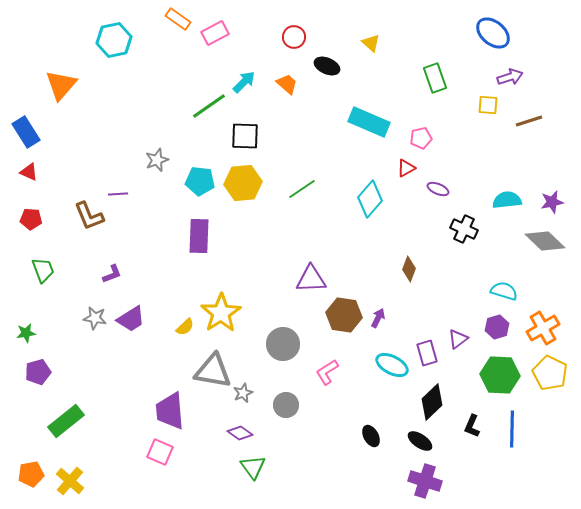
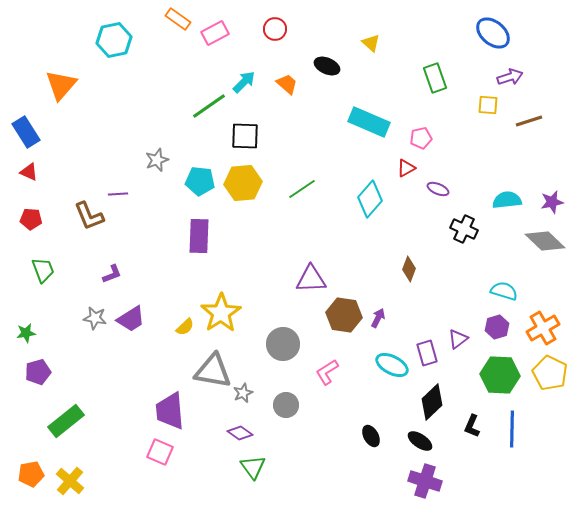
red circle at (294, 37): moved 19 px left, 8 px up
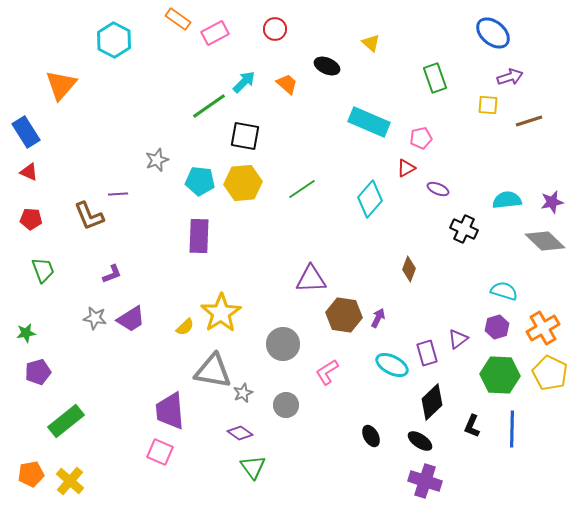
cyan hexagon at (114, 40): rotated 20 degrees counterclockwise
black square at (245, 136): rotated 8 degrees clockwise
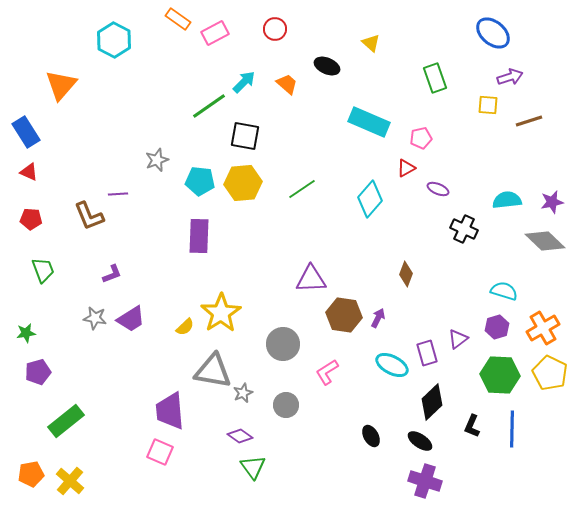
brown diamond at (409, 269): moved 3 px left, 5 px down
purple diamond at (240, 433): moved 3 px down
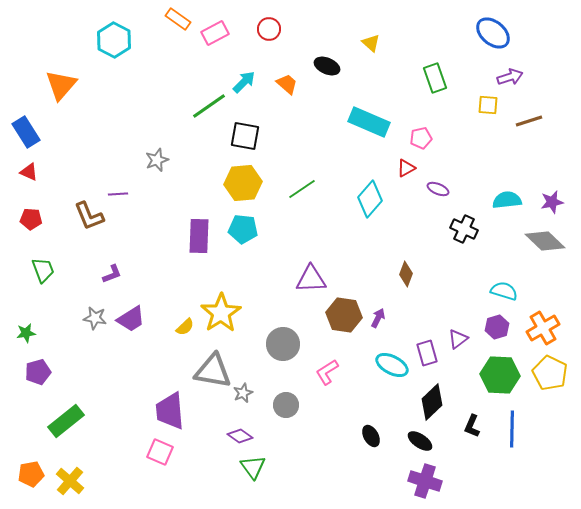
red circle at (275, 29): moved 6 px left
cyan pentagon at (200, 181): moved 43 px right, 48 px down
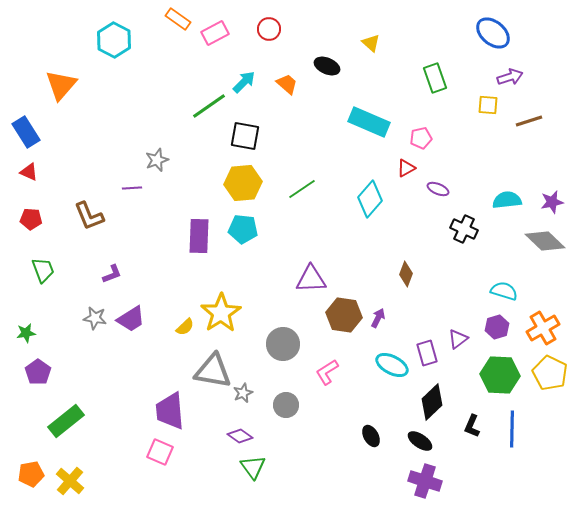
purple line at (118, 194): moved 14 px right, 6 px up
purple pentagon at (38, 372): rotated 20 degrees counterclockwise
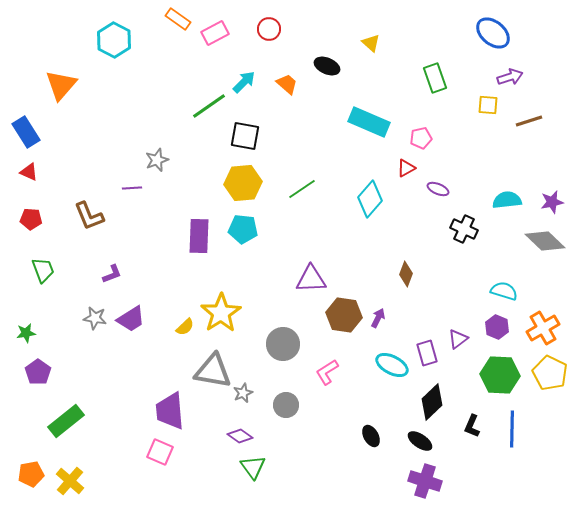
purple hexagon at (497, 327): rotated 20 degrees counterclockwise
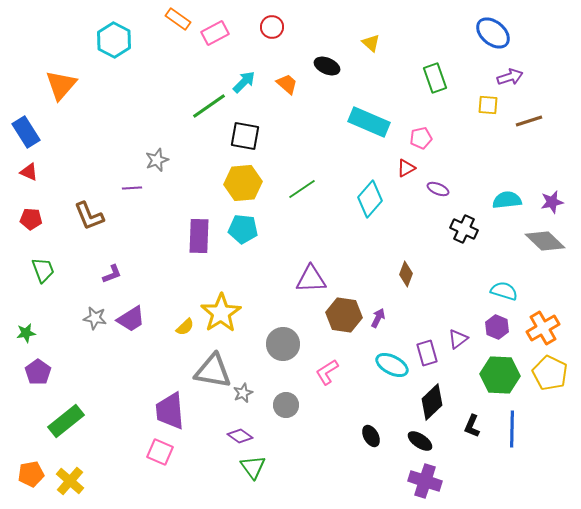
red circle at (269, 29): moved 3 px right, 2 px up
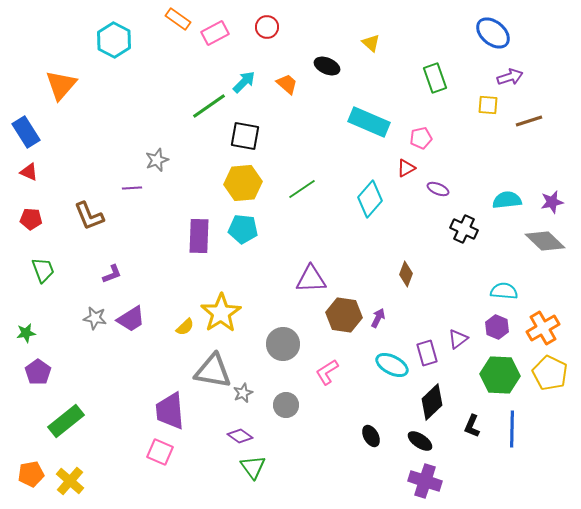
red circle at (272, 27): moved 5 px left
cyan semicircle at (504, 291): rotated 12 degrees counterclockwise
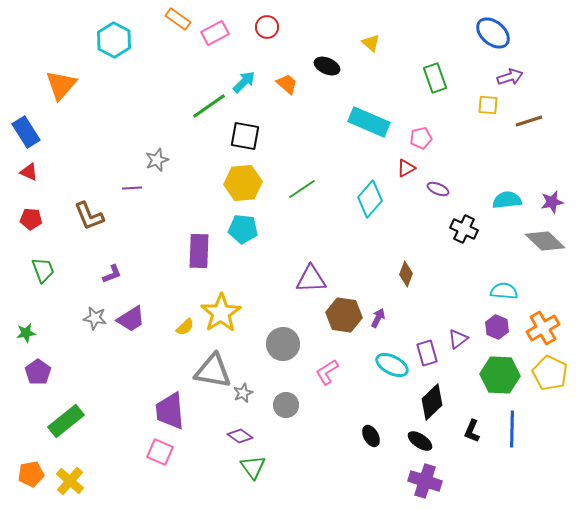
purple rectangle at (199, 236): moved 15 px down
black L-shape at (472, 426): moved 5 px down
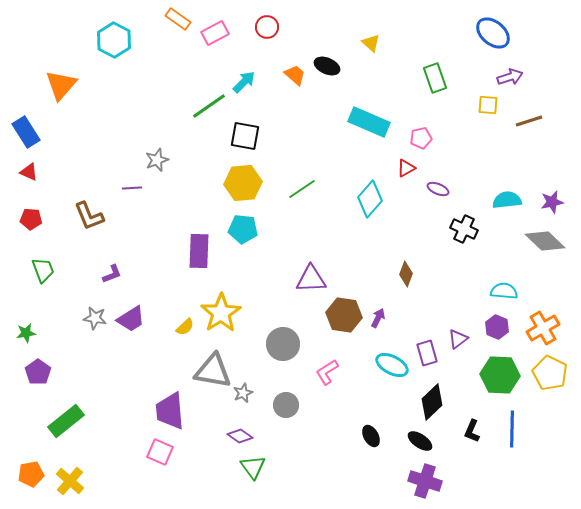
orange trapezoid at (287, 84): moved 8 px right, 9 px up
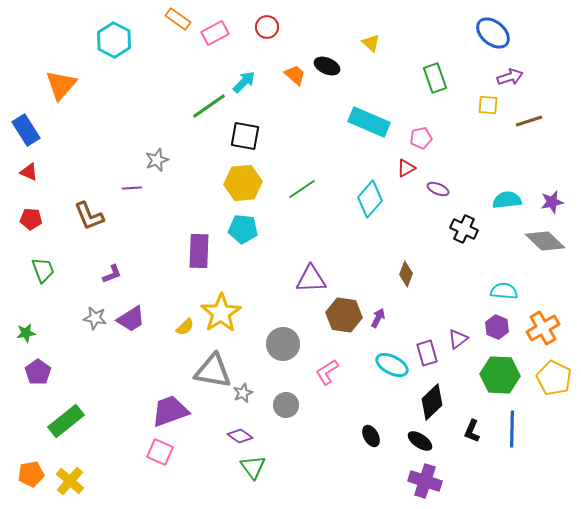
blue rectangle at (26, 132): moved 2 px up
yellow pentagon at (550, 373): moved 4 px right, 5 px down
purple trapezoid at (170, 411): rotated 75 degrees clockwise
